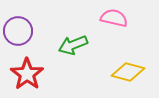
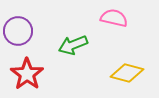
yellow diamond: moved 1 px left, 1 px down
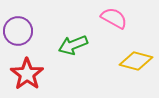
pink semicircle: rotated 16 degrees clockwise
yellow diamond: moved 9 px right, 12 px up
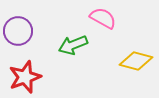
pink semicircle: moved 11 px left
red star: moved 2 px left, 3 px down; rotated 16 degrees clockwise
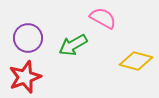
purple circle: moved 10 px right, 7 px down
green arrow: rotated 8 degrees counterclockwise
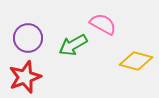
pink semicircle: moved 6 px down
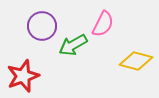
pink semicircle: rotated 88 degrees clockwise
purple circle: moved 14 px right, 12 px up
red star: moved 2 px left, 1 px up
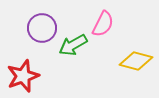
purple circle: moved 2 px down
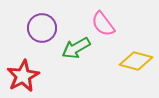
pink semicircle: rotated 116 degrees clockwise
green arrow: moved 3 px right, 3 px down
red star: rotated 8 degrees counterclockwise
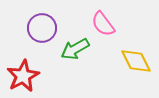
green arrow: moved 1 px left, 1 px down
yellow diamond: rotated 48 degrees clockwise
